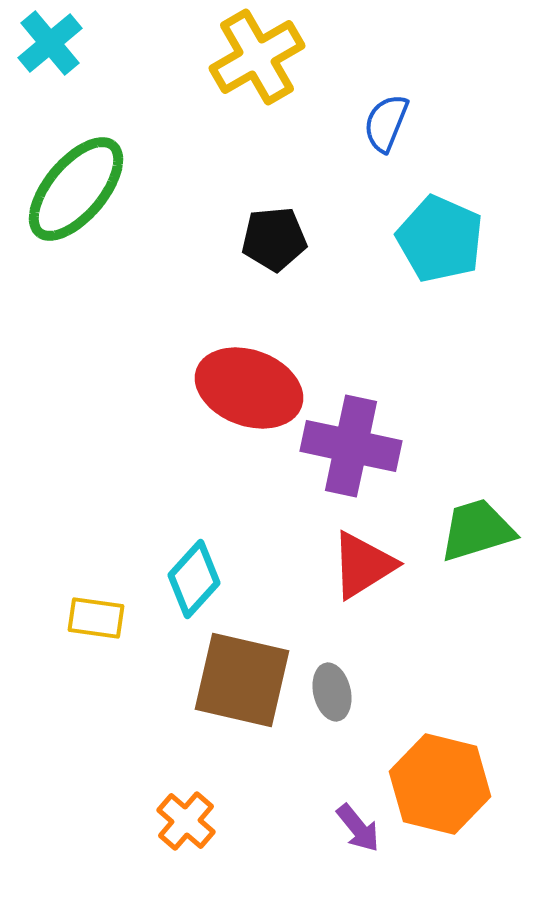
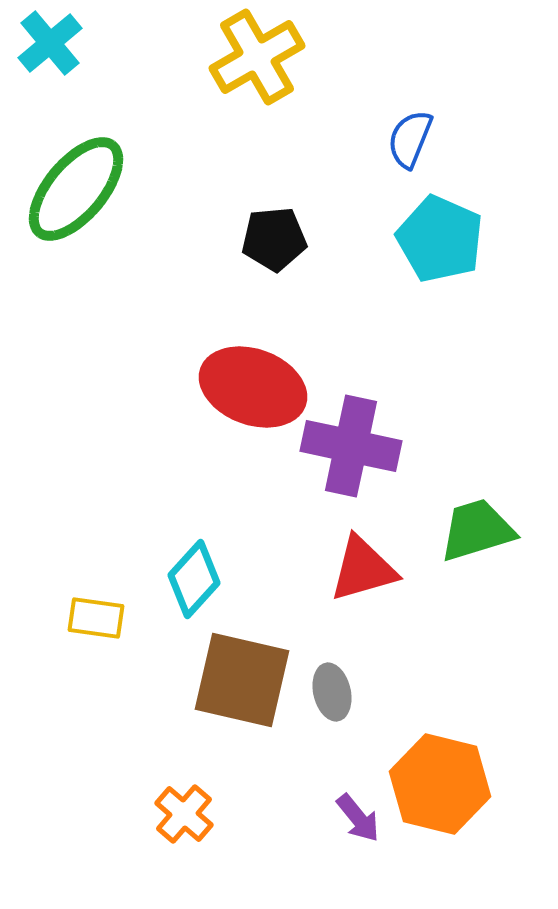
blue semicircle: moved 24 px right, 16 px down
red ellipse: moved 4 px right, 1 px up
red triangle: moved 4 px down; rotated 16 degrees clockwise
orange cross: moved 2 px left, 7 px up
purple arrow: moved 10 px up
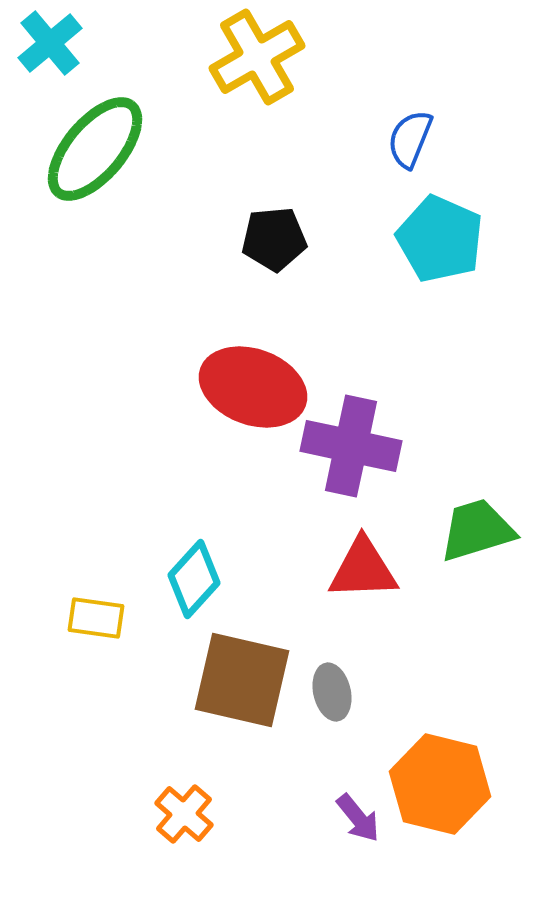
green ellipse: moved 19 px right, 40 px up
red triangle: rotated 14 degrees clockwise
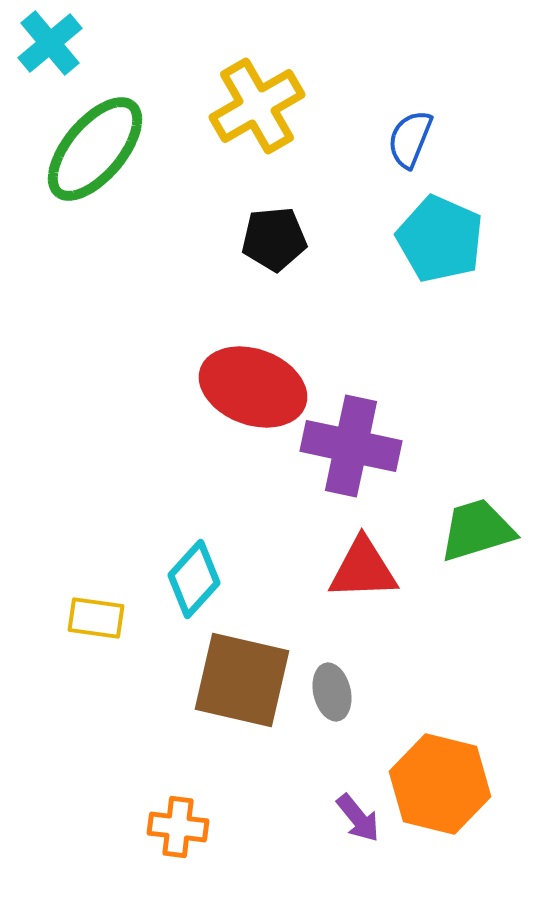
yellow cross: moved 49 px down
orange cross: moved 6 px left, 13 px down; rotated 34 degrees counterclockwise
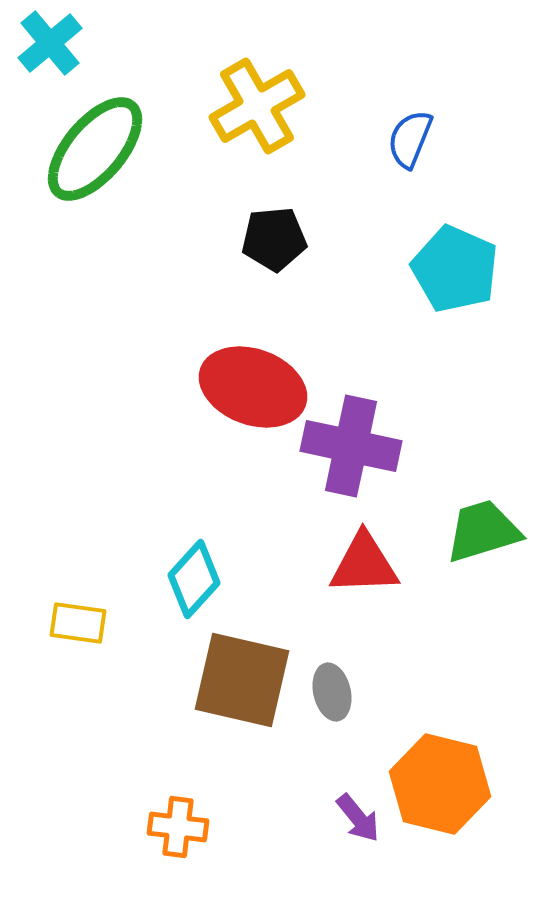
cyan pentagon: moved 15 px right, 30 px down
green trapezoid: moved 6 px right, 1 px down
red triangle: moved 1 px right, 5 px up
yellow rectangle: moved 18 px left, 5 px down
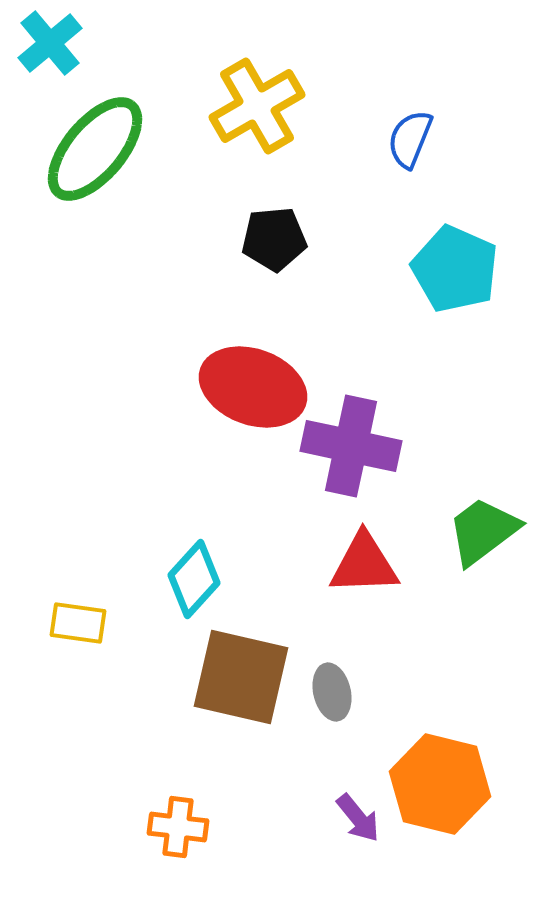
green trapezoid: rotated 20 degrees counterclockwise
brown square: moved 1 px left, 3 px up
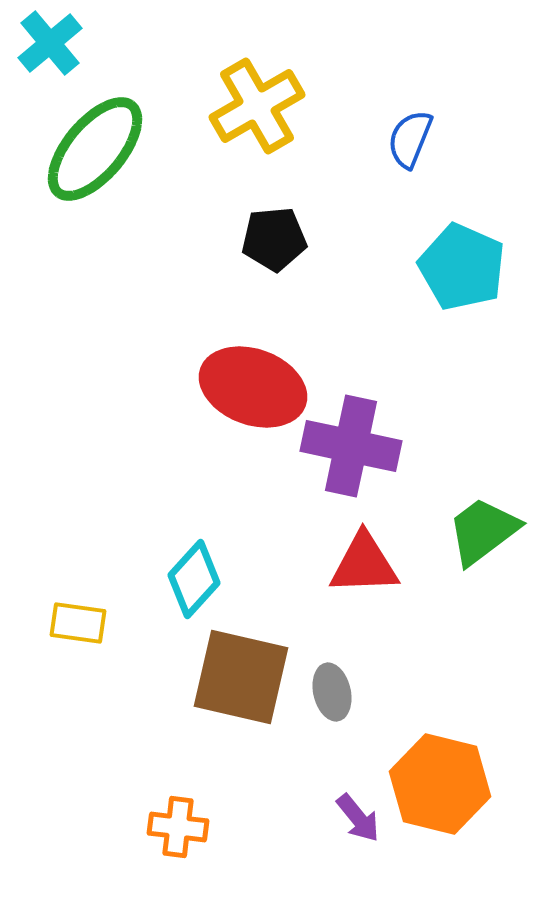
cyan pentagon: moved 7 px right, 2 px up
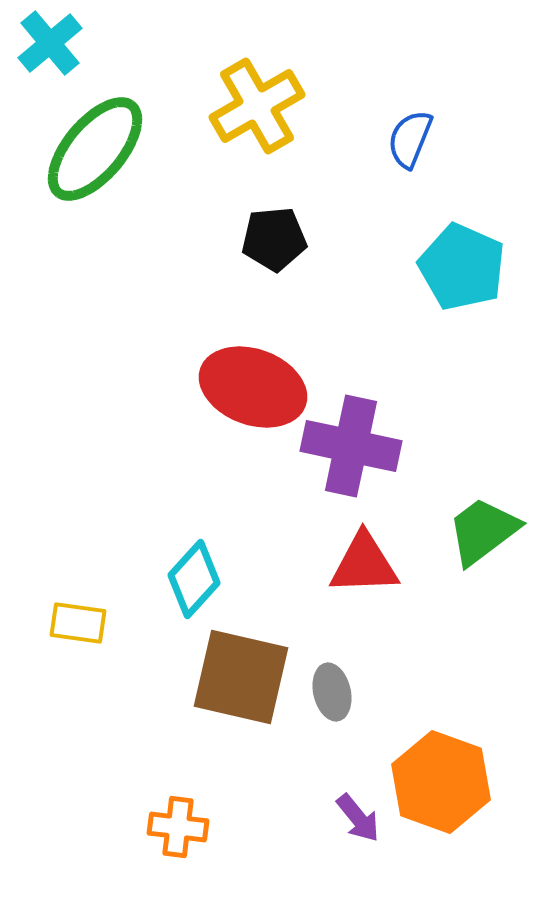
orange hexagon: moved 1 px right, 2 px up; rotated 6 degrees clockwise
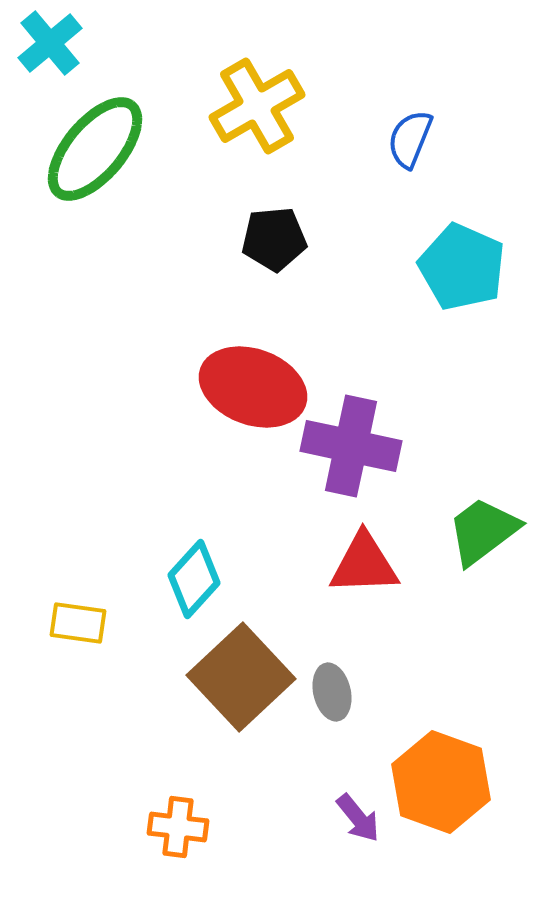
brown square: rotated 34 degrees clockwise
